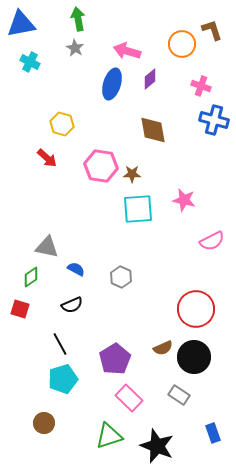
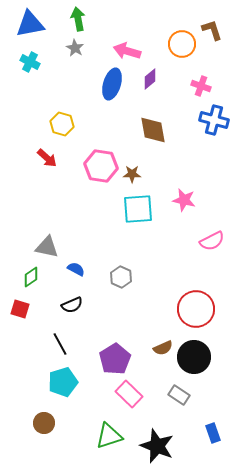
blue triangle: moved 9 px right
cyan pentagon: moved 3 px down
pink rectangle: moved 4 px up
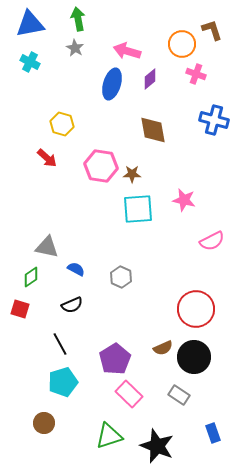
pink cross: moved 5 px left, 12 px up
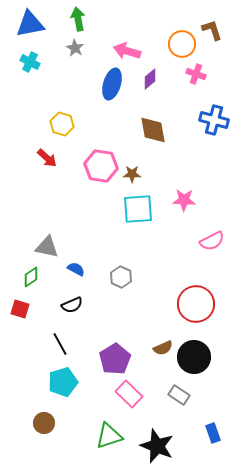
pink star: rotated 10 degrees counterclockwise
red circle: moved 5 px up
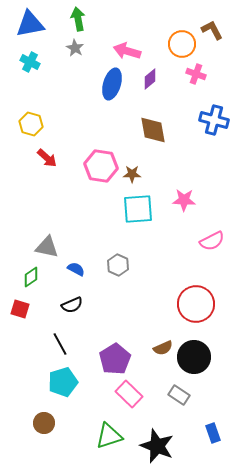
brown L-shape: rotated 10 degrees counterclockwise
yellow hexagon: moved 31 px left
gray hexagon: moved 3 px left, 12 px up
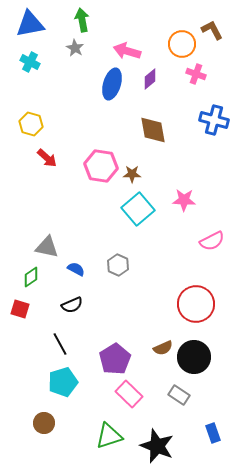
green arrow: moved 4 px right, 1 px down
cyan square: rotated 36 degrees counterclockwise
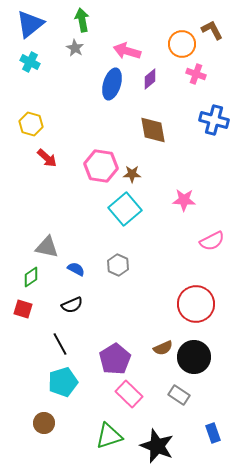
blue triangle: rotated 28 degrees counterclockwise
cyan square: moved 13 px left
red square: moved 3 px right
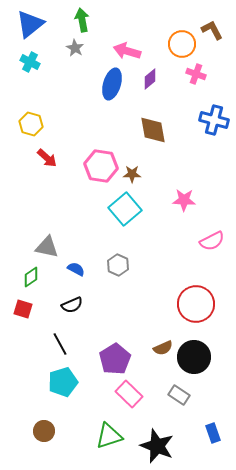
brown circle: moved 8 px down
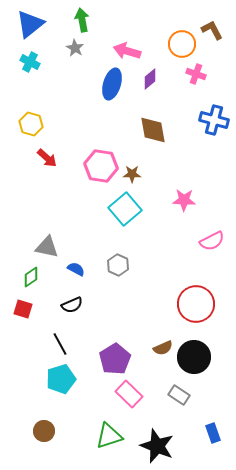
cyan pentagon: moved 2 px left, 3 px up
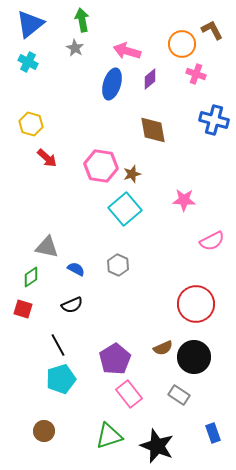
cyan cross: moved 2 px left
brown star: rotated 18 degrees counterclockwise
black line: moved 2 px left, 1 px down
pink rectangle: rotated 8 degrees clockwise
